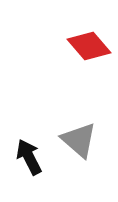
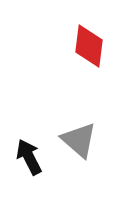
red diamond: rotated 48 degrees clockwise
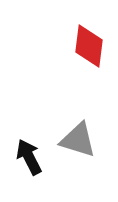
gray triangle: moved 1 px left; rotated 24 degrees counterclockwise
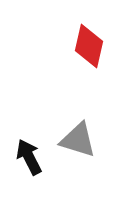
red diamond: rotated 6 degrees clockwise
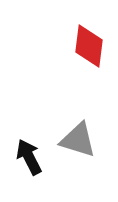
red diamond: rotated 6 degrees counterclockwise
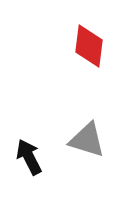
gray triangle: moved 9 px right
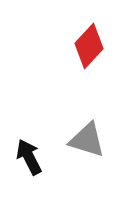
red diamond: rotated 36 degrees clockwise
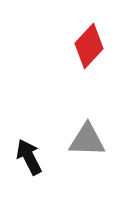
gray triangle: rotated 15 degrees counterclockwise
